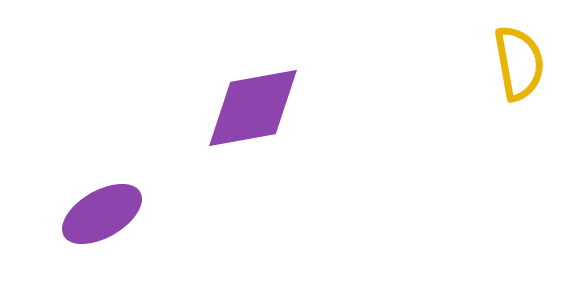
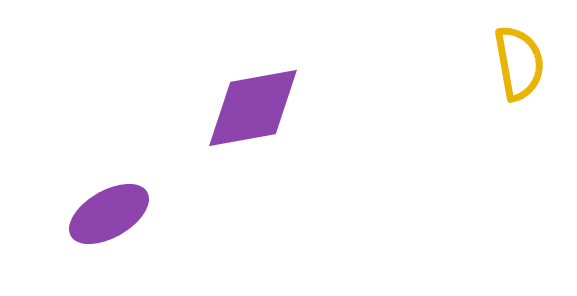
purple ellipse: moved 7 px right
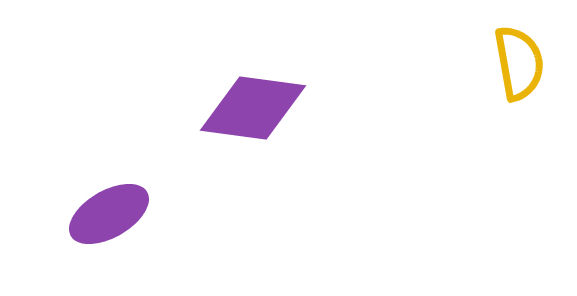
purple diamond: rotated 18 degrees clockwise
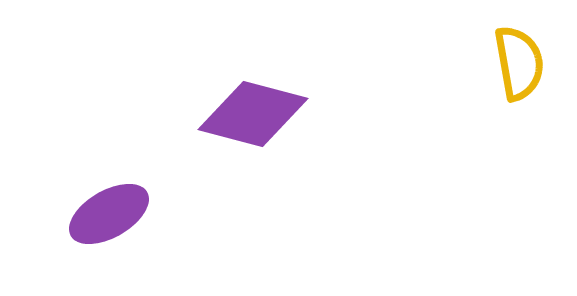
purple diamond: moved 6 px down; rotated 7 degrees clockwise
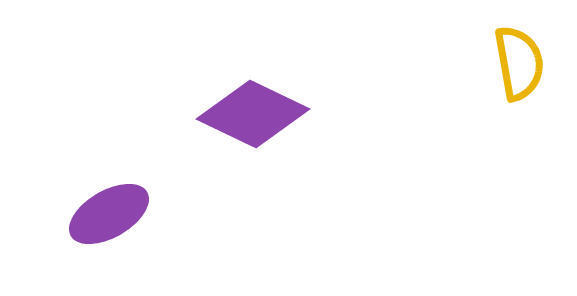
purple diamond: rotated 11 degrees clockwise
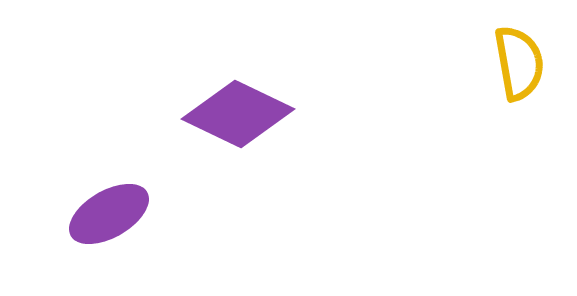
purple diamond: moved 15 px left
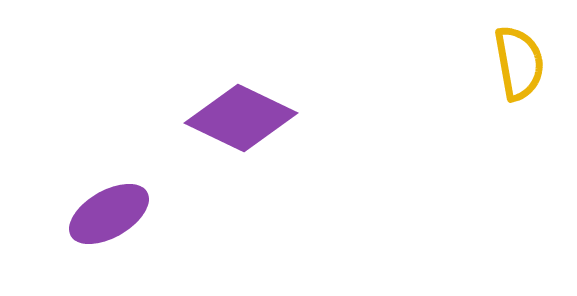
purple diamond: moved 3 px right, 4 px down
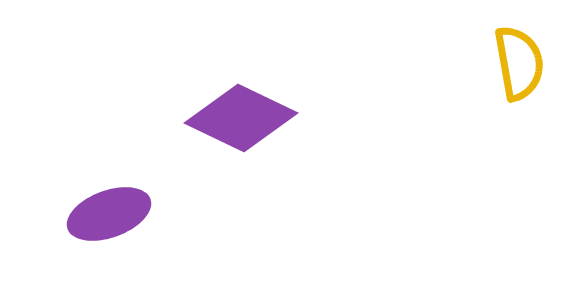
purple ellipse: rotated 10 degrees clockwise
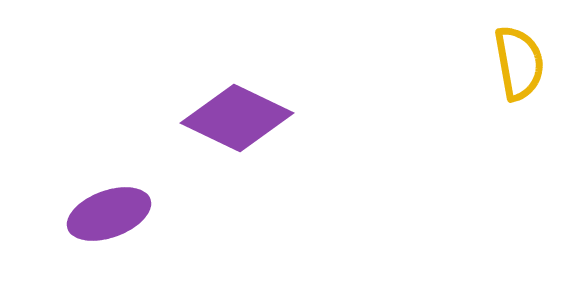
purple diamond: moved 4 px left
